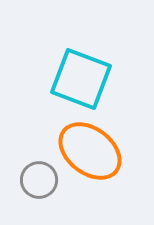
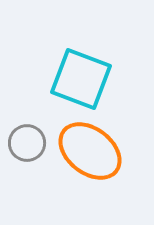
gray circle: moved 12 px left, 37 px up
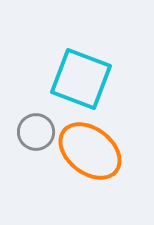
gray circle: moved 9 px right, 11 px up
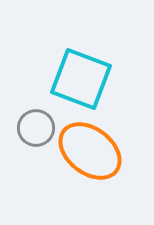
gray circle: moved 4 px up
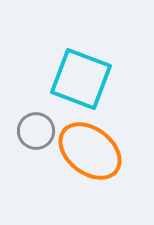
gray circle: moved 3 px down
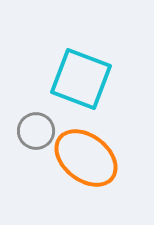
orange ellipse: moved 4 px left, 7 px down
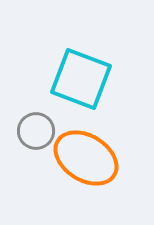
orange ellipse: rotated 6 degrees counterclockwise
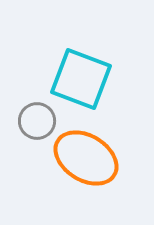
gray circle: moved 1 px right, 10 px up
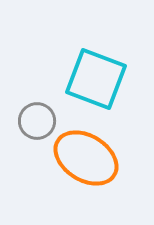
cyan square: moved 15 px right
